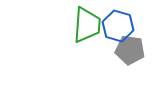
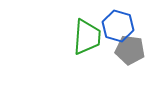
green trapezoid: moved 12 px down
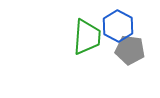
blue hexagon: rotated 12 degrees clockwise
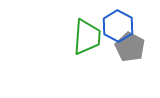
gray pentagon: moved 3 px up; rotated 20 degrees clockwise
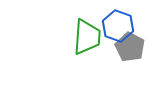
blue hexagon: rotated 8 degrees counterclockwise
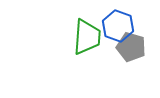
gray pentagon: moved 1 px right; rotated 12 degrees counterclockwise
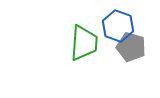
green trapezoid: moved 3 px left, 6 px down
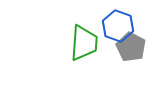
gray pentagon: rotated 12 degrees clockwise
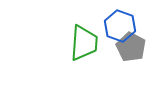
blue hexagon: moved 2 px right
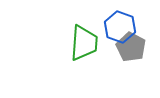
blue hexagon: moved 1 px down
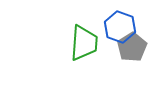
gray pentagon: moved 1 px right; rotated 12 degrees clockwise
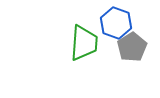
blue hexagon: moved 4 px left, 4 px up
